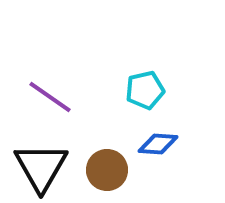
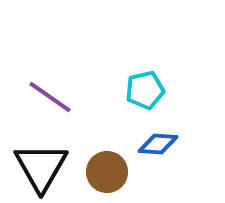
brown circle: moved 2 px down
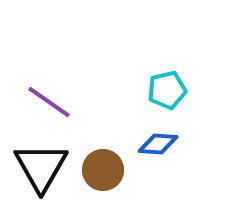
cyan pentagon: moved 22 px right
purple line: moved 1 px left, 5 px down
brown circle: moved 4 px left, 2 px up
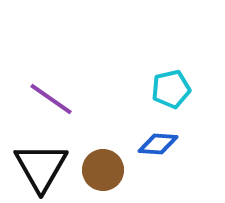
cyan pentagon: moved 4 px right, 1 px up
purple line: moved 2 px right, 3 px up
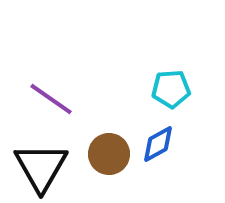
cyan pentagon: rotated 9 degrees clockwise
blue diamond: rotated 33 degrees counterclockwise
brown circle: moved 6 px right, 16 px up
